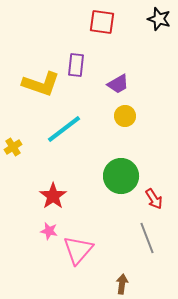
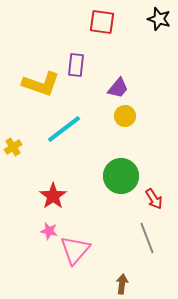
purple trapezoid: moved 4 px down; rotated 20 degrees counterclockwise
pink triangle: moved 3 px left
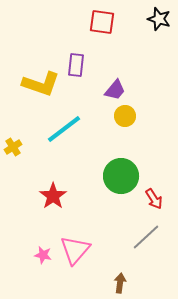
purple trapezoid: moved 3 px left, 2 px down
pink star: moved 6 px left, 24 px down
gray line: moved 1 px left, 1 px up; rotated 68 degrees clockwise
brown arrow: moved 2 px left, 1 px up
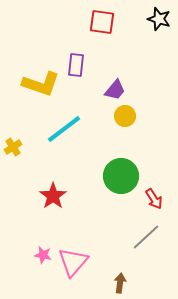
pink triangle: moved 2 px left, 12 px down
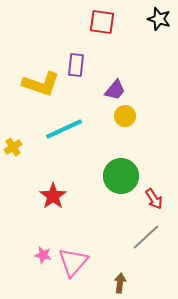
cyan line: rotated 12 degrees clockwise
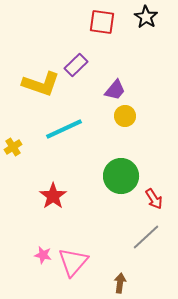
black star: moved 13 px left, 2 px up; rotated 15 degrees clockwise
purple rectangle: rotated 40 degrees clockwise
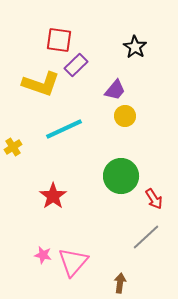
black star: moved 11 px left, 30 px down
red square: moved 43 px left, 18 px down
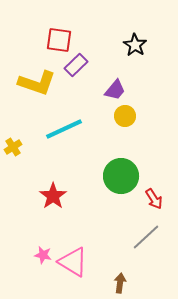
black star: moved 2 px up
yellow L-shape: moved 4 px left, 1 px up
pink triangle: rotated 40 degrees counterclockwise
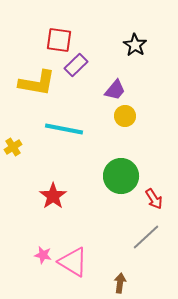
yellow L-shape: rotated 9 degrees counterclockwise
cyan line: rotated 36 degrees clockwise
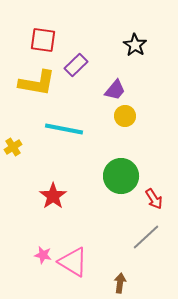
red square: moved 16 px left
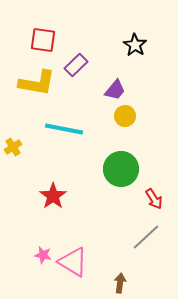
green circle: moved 7 px up
